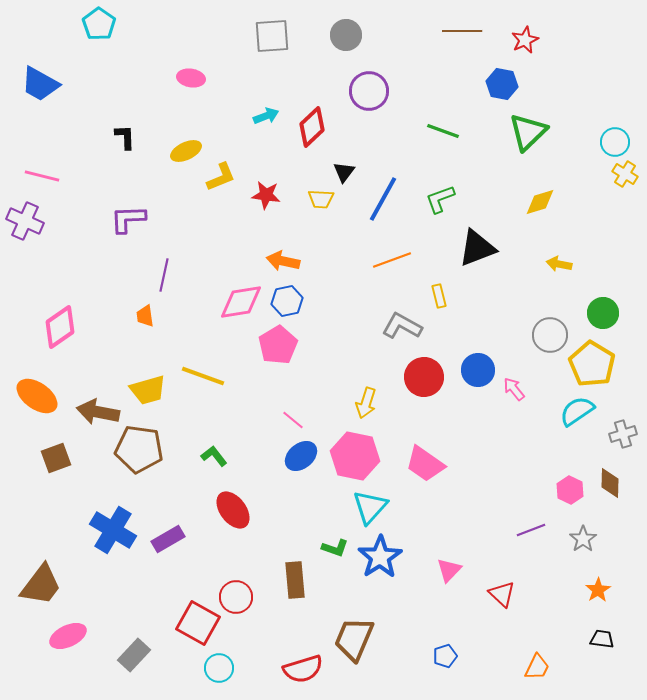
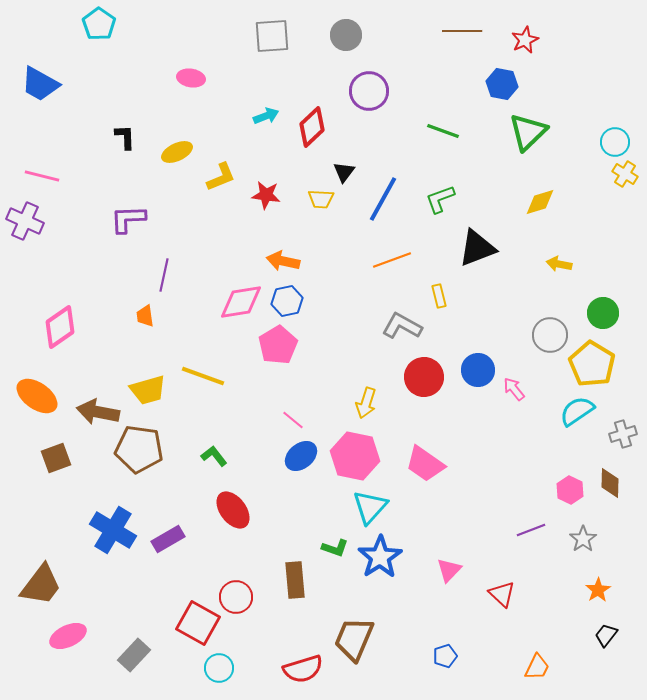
yellow ellipse at (186, 151): moved 9 px left, 1 px down
black trapezoid at (602, 639): moved 4 px right, 4 px up; rotated 60 degrees counterclockwise
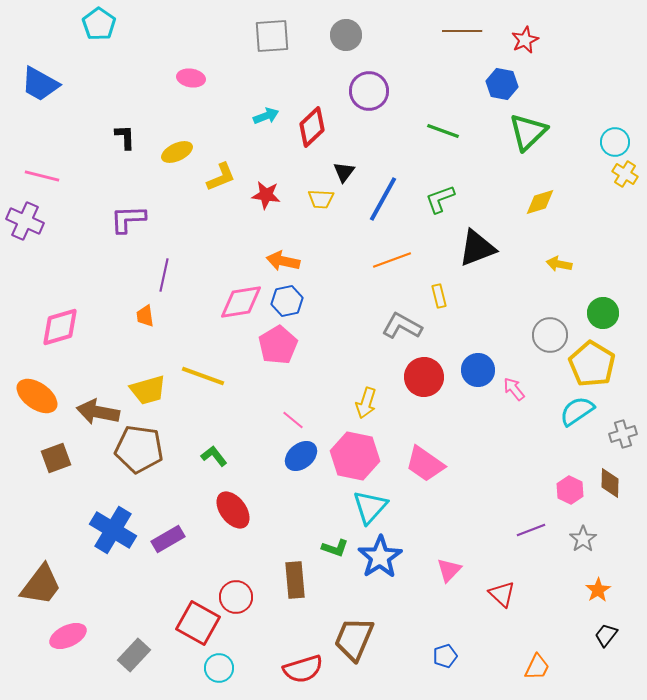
pink diamond at (60, 327): rotated 18 degrees clockwise
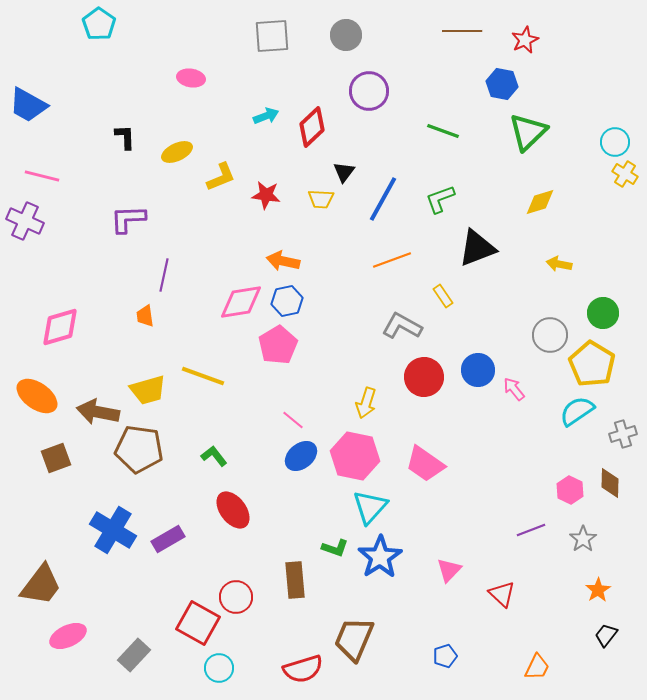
blue trapezoid at (40, 84): moved 12 px left, 21 px down
yellow rectangle at (439, 296): moved 4 px right; rotated 20 degrees counterclockwise
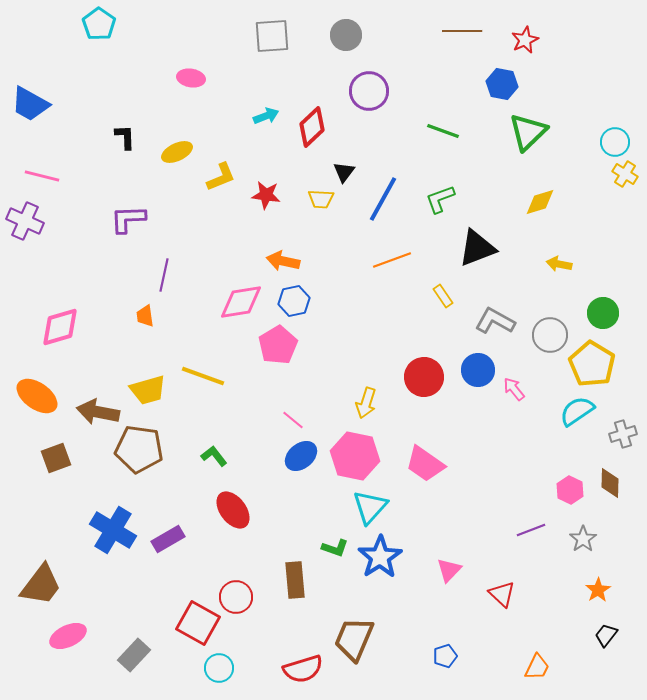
blue trapezoid at (28, 105): moved 2 px right, 1 px up
blue hexagon at (287, 301): moved 7 px right
gray L-shape at (402, 326): moved 93 px right, 5 px up
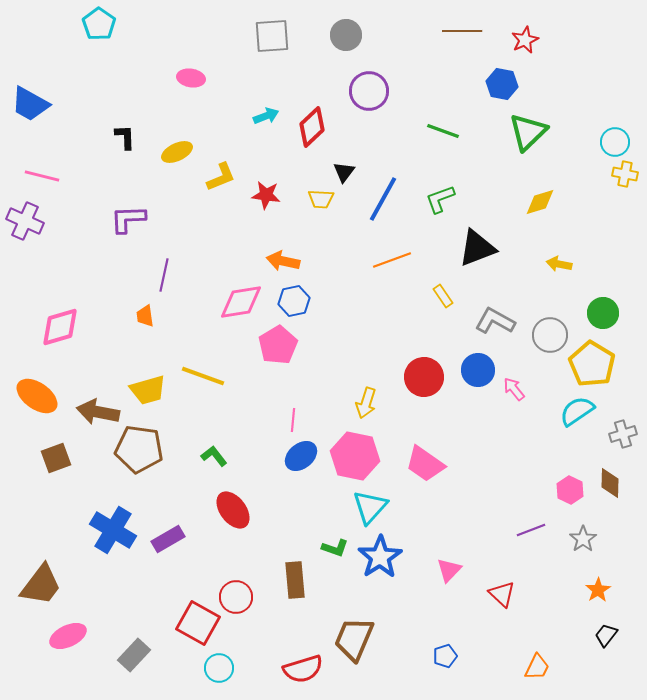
yellow cross at (625, 174): rotated 20 degrees counterclockwise
pink line at (293, 420): rotated 55 degrees clockwise
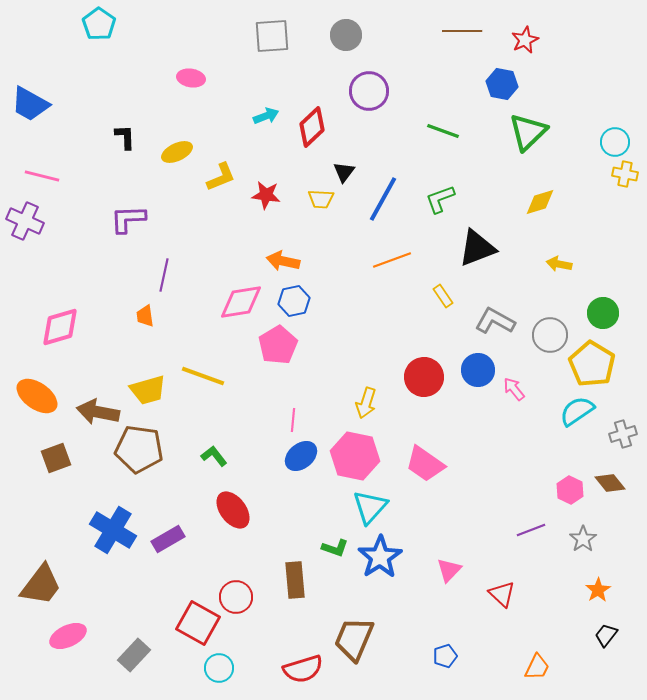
brown diamond at (610, 483): rotated 40 degrees counterclockwise
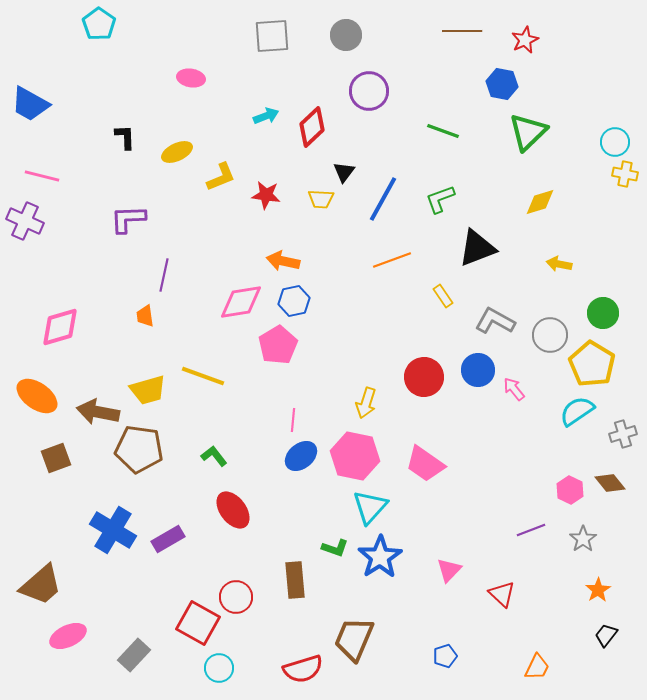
brown trapezoid at (41, 585): rotated 12 degrees clockwise
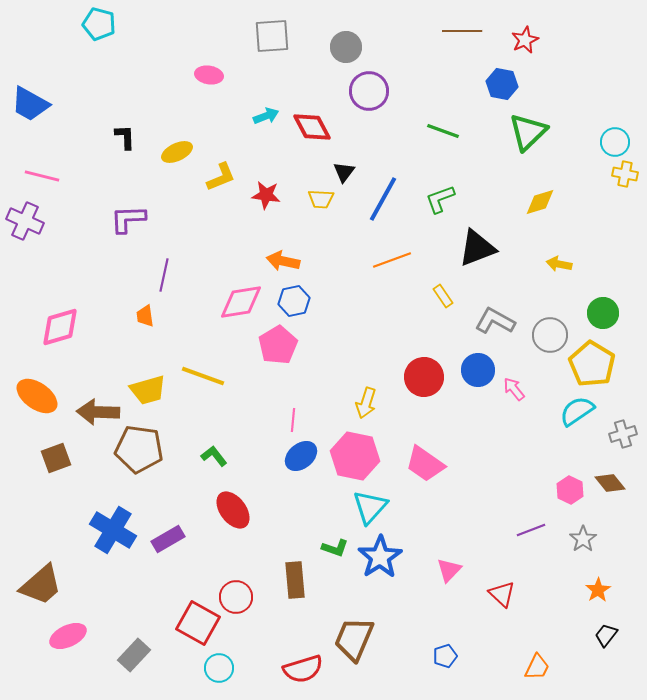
cyan pentagon at (99, 24): rotated 20 degrees counterclockwise
gray circle at (346, 35): moved 12 px down
pink ellipse at (191, 78): moved 18 px right, 3 px up
red diamond at (312, 127): rotated 75 degrees counterclockwise
brown arrow at (98, 412): rotated 9 degrees counterclockwise
